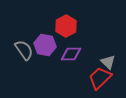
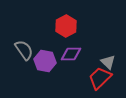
purple hexagon: moved 16 px down
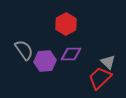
red hexagon: moved 2 px up
purple hexagon: rotated 15 degrees counterclockwise
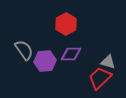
gray triangle: rotated 28 degrees counterclockwise
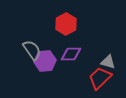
gray semicircle: moved 8 px right
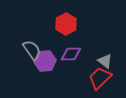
gray triangle: moved 3 px left, 1 px up; rotated 21 degrees clockwise
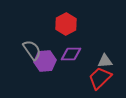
gray triangle: rotated 42 degrees counterclockwise
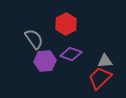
gray semicircle: moved 2 px right, 11 px up
purple diamond: rotated 20 degrees clockwise
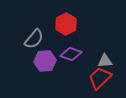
gray semicircle: rotated 75 degrees clockwise
